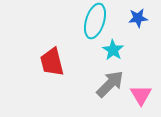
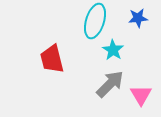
red trapezoid: moved 3 px up
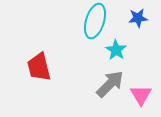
cyan star: moved 3 px right
red trapezoid: moved 13 px left, 8 px down
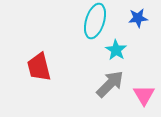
pink triangle: moved 3 px right
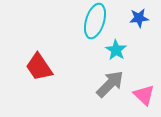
blue star: moved 1 px right
red trapezoid: rotated 20 degrees counterclockwise
pink triangle: rotated 15 degrees counterclockwise
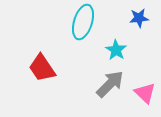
cyan ellipse: moved 12 px left, 1 px down
red trapezoid: moved 3 px right, 1 px down
pink triangle: moved 1 px right, 2 px up
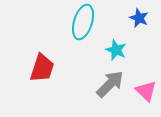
blue star: rotated 30 degrees clockwise
cyan star: rotated 10 degrees counterclockwise
red trapezoid: rotated 128 degrees counterclockwise
pink triangle: moved 1 px right, 2 px up
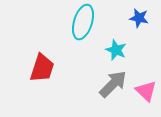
blue star: rotated 12 degrees counterclockwise
gray arrow: moved 3 px right
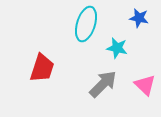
cyan ellipse: moved 3 px right, 2 px down
cyan star: moved 1 px right, 2 px up; rotated 10 degrees counterclockwise
gray arrow: moved 10 px left
pink triangle: moved 1 px left, 6 px up
